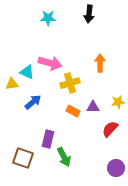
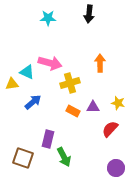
yellow star: moved 1 px down; rotated 24 degrees clockwise
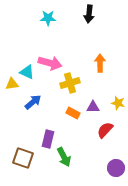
orange rectangle: moved 2 px down
red semicircle: moved 5 px left, 1 px down
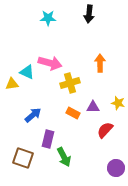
blue arrow: moved 13 px down
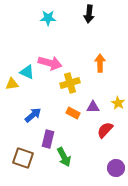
yellow star: rotated 16 degrees clockwise
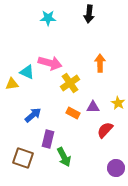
yellow cross: rotated 18 degrees counterclockwise
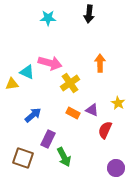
purple triangle: moved 1 px left, 3 px down; rotated 24 degrees clockwise
red semicircle: rotated 18 degrees counterclockwise
purple rectangle: rotated 12 degrees clockwise
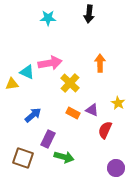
pink arrow: rotated 25 degrees counterclockwise
yellow cross: rotated 12 degrees counterclockwise
green arrow: rotated 48 degrees counterclockwise
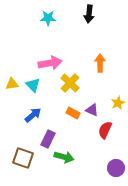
cyan triangle: moved 6 px right, 13 px down; rotated 21 degrees clockwise
yellow star: rotated 16 degrees clockwise
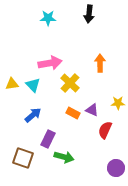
yellow star: rotated 24 degrees clockwise
